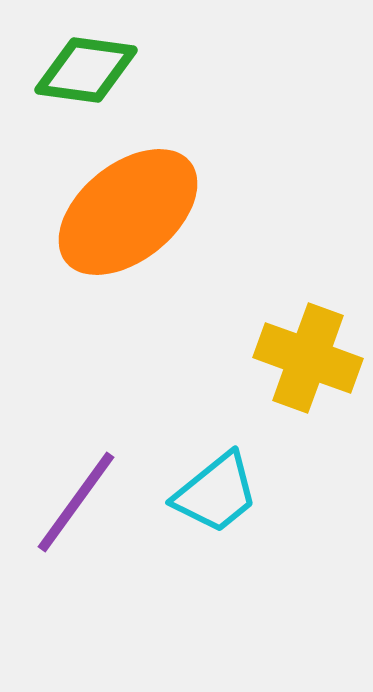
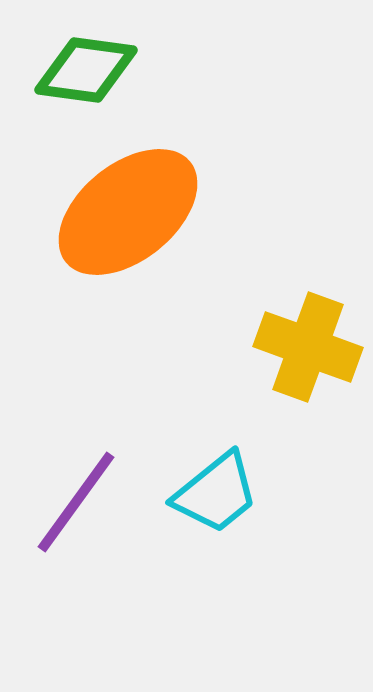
yellow cross: moved 11 px up
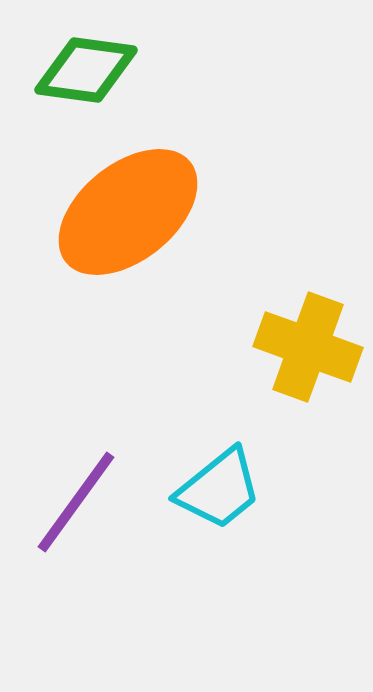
cyan trapezoid: moved 3 px right, 4 px up
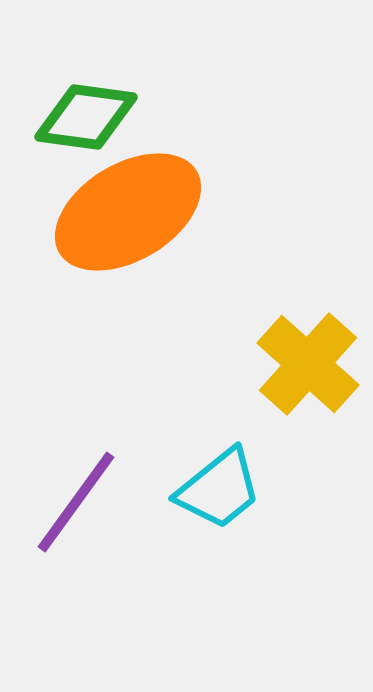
green diamond: moved 47 px down
orange ellipse: rotated 8 degrees clockwise
yellow cross: moved 17 px down; rotated 22 degrees clockwise
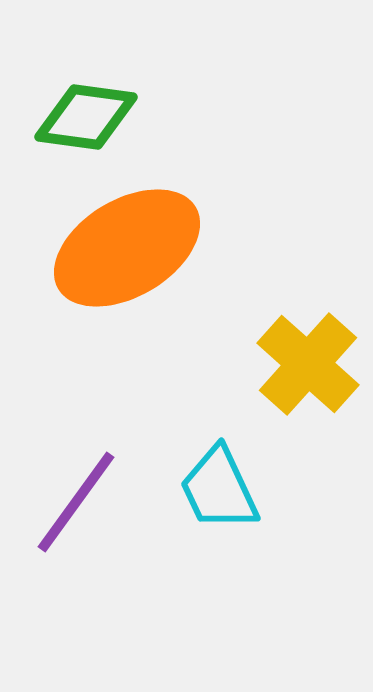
orange ellipse: moved 1 px left, 36 px down
cyan trapezoid: rotated 104 degrees clockwise
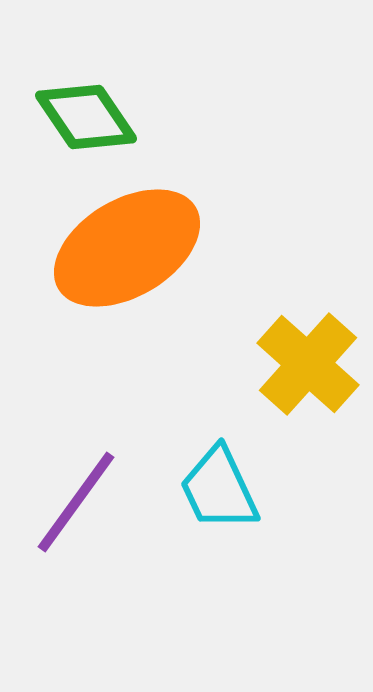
green diamond: rotated 48 degrees clockwise
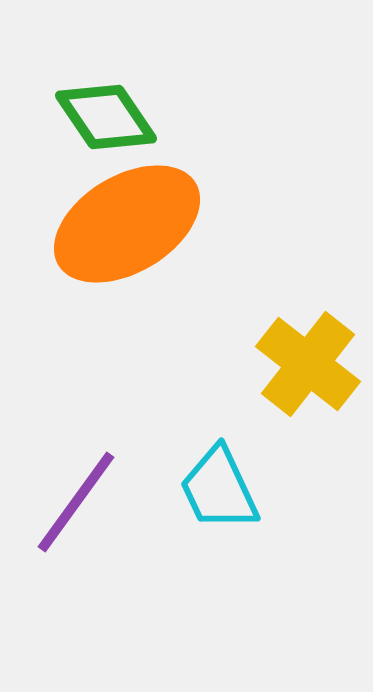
green diamond: moved 20 px right
orange ellipse: moved 24 px up
yellow cross: rotated 4 degrees counterclockwise
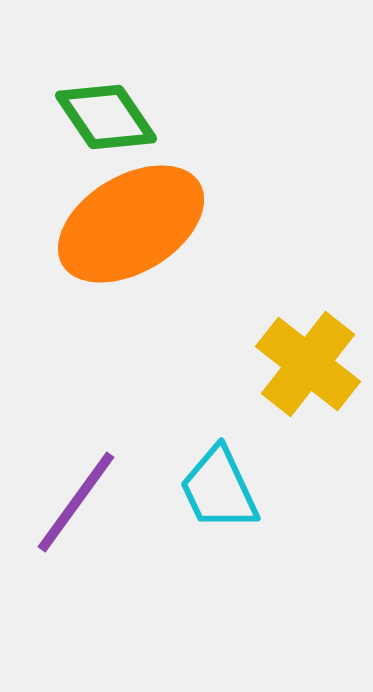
orange ellipse: moved 4 px right
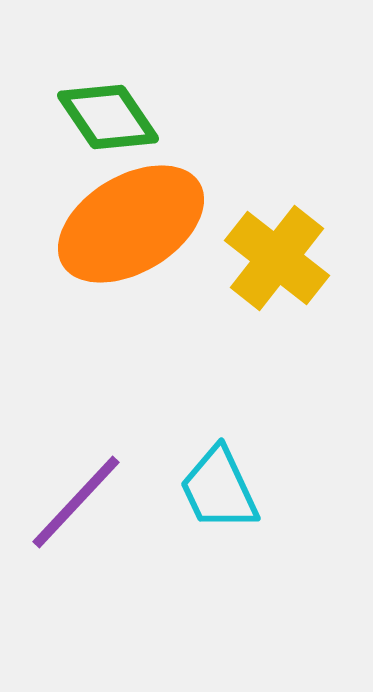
green diamond: moved 2 px right
yellow cross: moved 31 px left, 106 px up
purple line: rotated 7 degrees clockwise
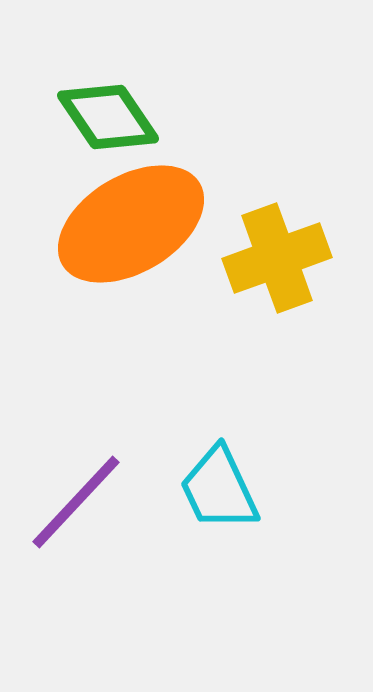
yellow cross: rotated 32 degrees clockwise
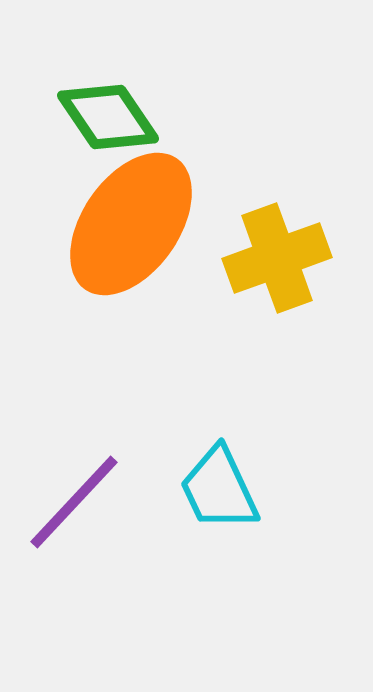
orange ellipse: rotated 24 degrees counterclockwise
purple line: moved 2 px left
